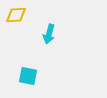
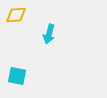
cyan square: moved 11 px left
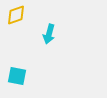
yellow diamond: rotated 15 degrees counterclockwise
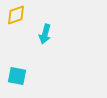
cyan arrow: moved 4 px left
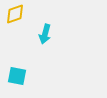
yellow diamond: moved 1 px left, 1 px up
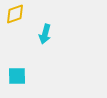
cyan square: rotated 12 degrees counterclockwise
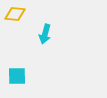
yellow diamond: rotated 25 degrees clockwise
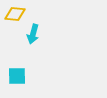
cyan arrow: moved 12 px left
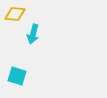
cyan square: rotated 18 degrees clockwise
